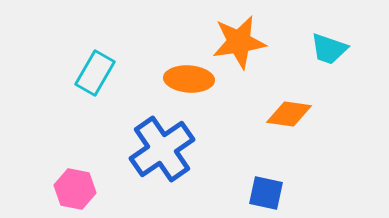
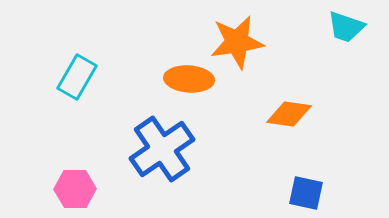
orange star: moved 2 px left
cyan trapezoid: moved 17 px right, 22 px up
cyan rectangle: moved 18 px left, 4 px down
pink hexagon: rotated 12 degrees counterclockwise
blue square: moved 40 px right
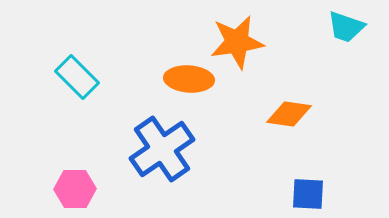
cyan rectangle: rotated 75 degrees counterclockwise
blue square: moved 2 px right, 1 px down; rotated 9 degrees counterclockwise
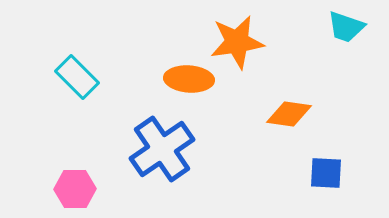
blue square: moved 18 px right, 21 px up
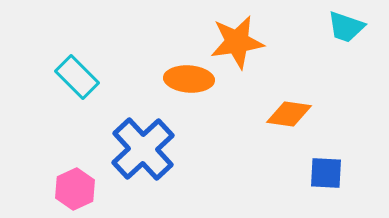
blue cross: moved 19 px left; rotated 8 degrees counterclockwise
pink hexagon: rotated 24 degrees counterclockwise
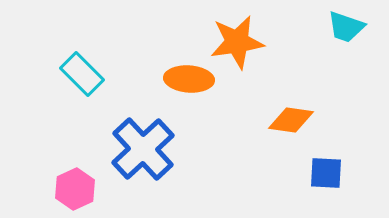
cyan rectangle: moved 5 px right, 3 px up
orange diamond: moved 2 px right, 6 px down
